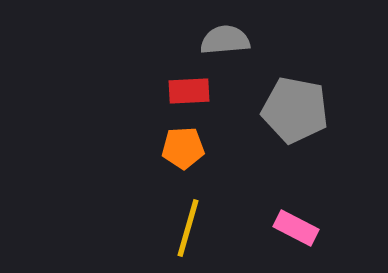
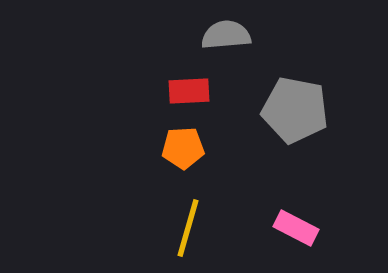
gray semicircle: moved 1 px right, 5 px up
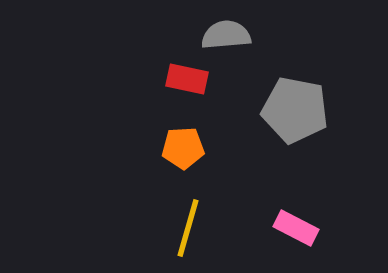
red rectangle: moved 2 px left, 12 px up; rotated 15 degrees clockwise
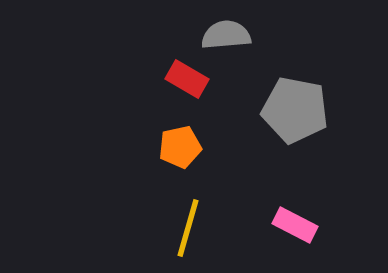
red rectangle: rotated 18 degrees clockwise
orange pentagon: moved 3 px left, 1 px up; rotated 9 degrees counterclockwise
pink rectangle: moved 1 px left, 3 px up
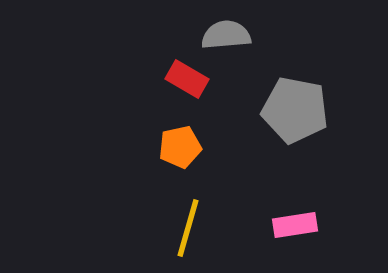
pink rectangle: rotated 36 degrees counterclockwise
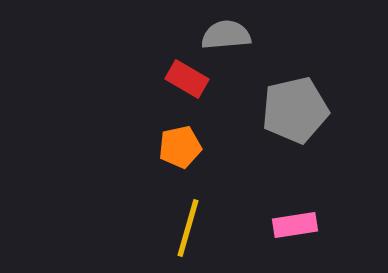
gray pentagon: rotated 24 degrees counterclockwise
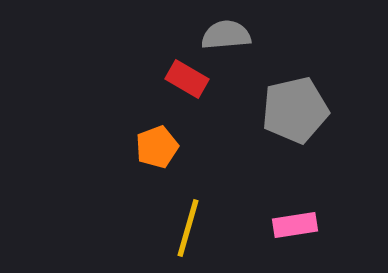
orange pentagon: moved 23 px left; rotated 9 degrees counterclockwise
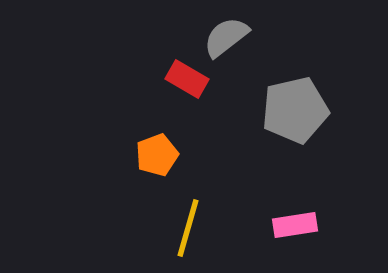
gray semicircle: moved 2 px down; rotated 33 degrees counterclockwise
orange pentagon: moved 8 px down
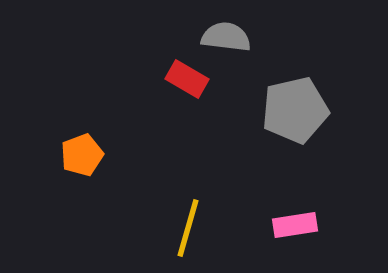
gray semicircle: rotated 45 degrees clockwise
orange pentagon: moved 75 px left
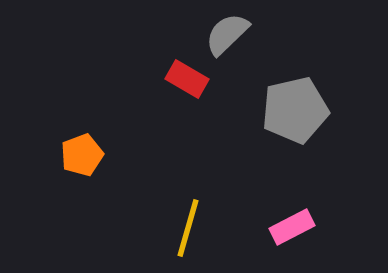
gray semicircle: moved 1 px right, 3 px up; rotated 51 degrees counterclockwise
pink rectangle: moved 3 px left, 2 px down; rotated 18 degrees counterclockwise
